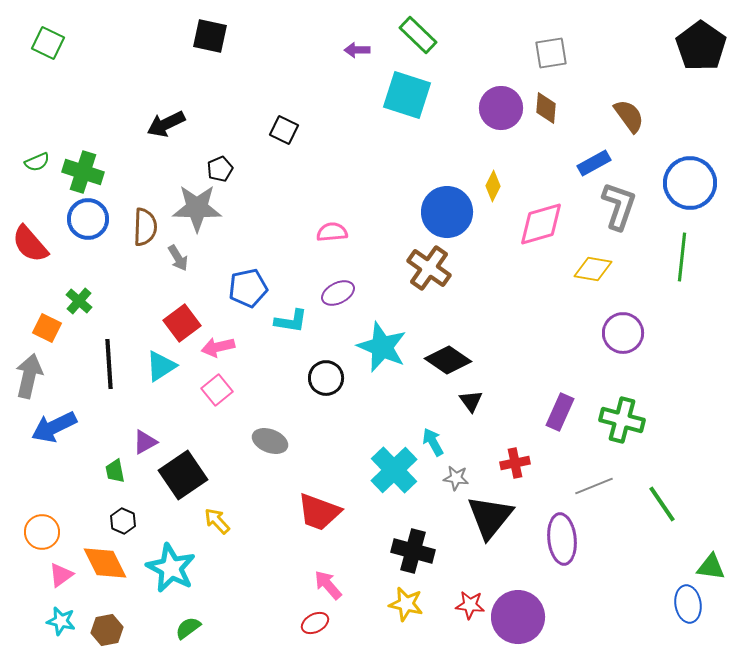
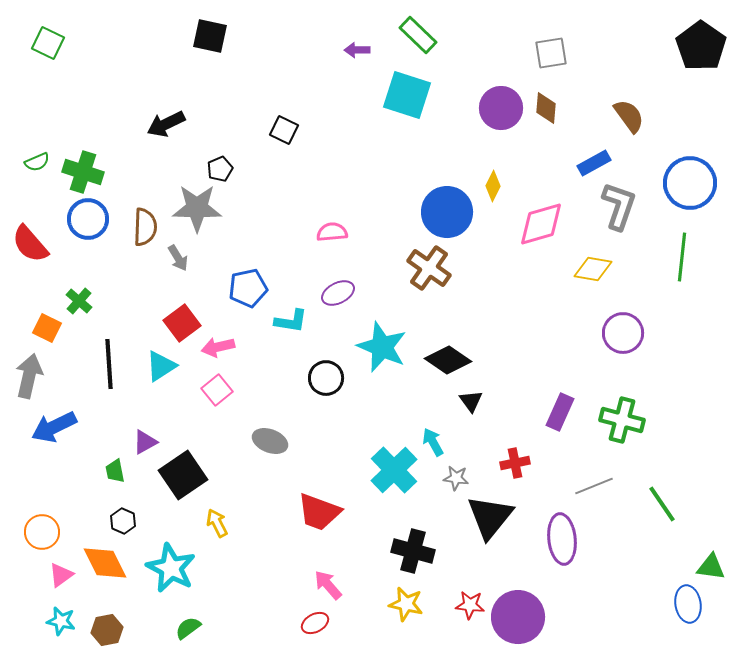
yellow arrow at (217, 521): moved 2 px down; rotated 16 degrees clockwise
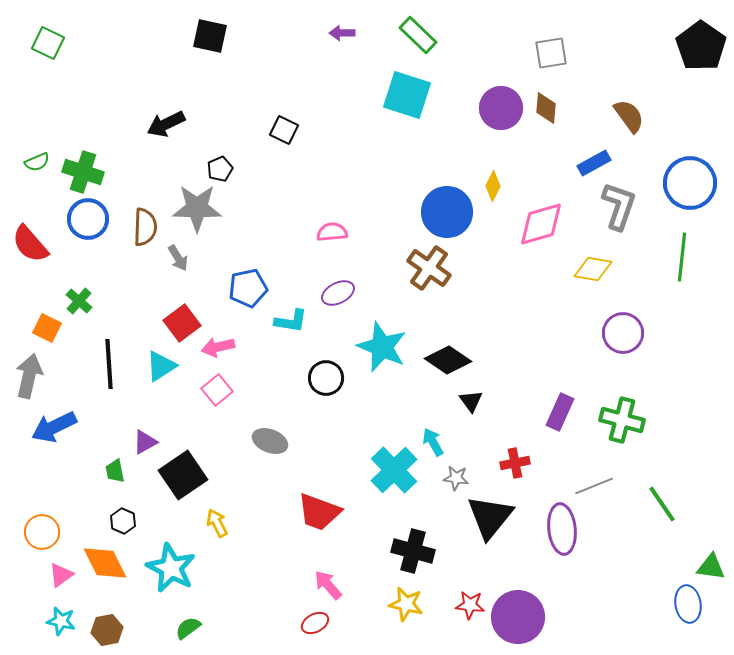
purple arrow at (357, 50): moved 15 px left, 17 px up
purple ellipse at (562, 539): moved 10 px up
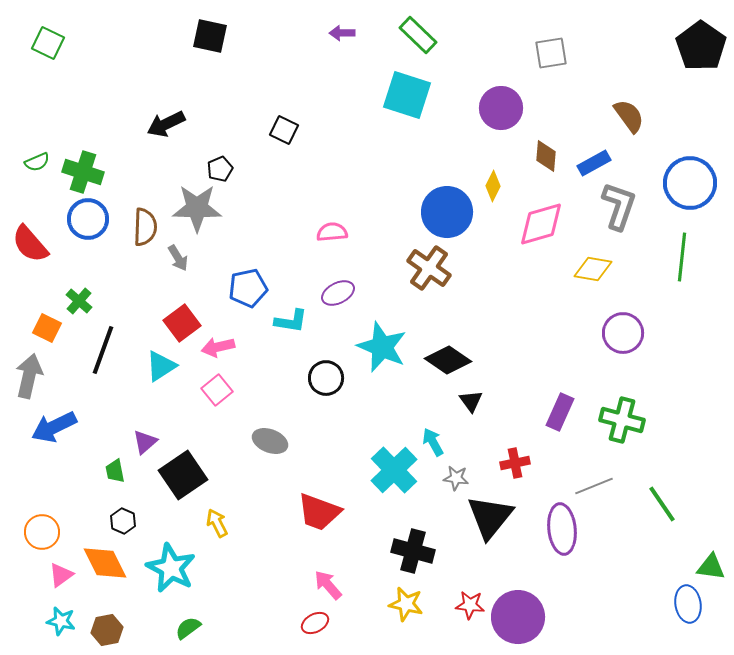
brown diamond at (546, 108): moved 48 px down
black line at (109, 364): moved 6 px left, 14 px up; rotated 24 degrees clockwise
purple triangle at (145, 442): rotated 12 degrees counterclockwise
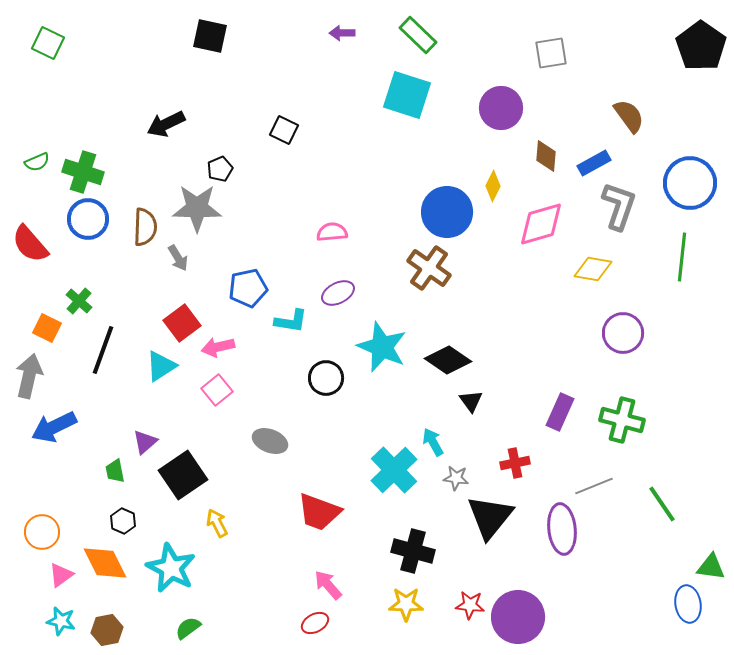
yellow star at (406, 604): rotated 12 degrees counterclockwise
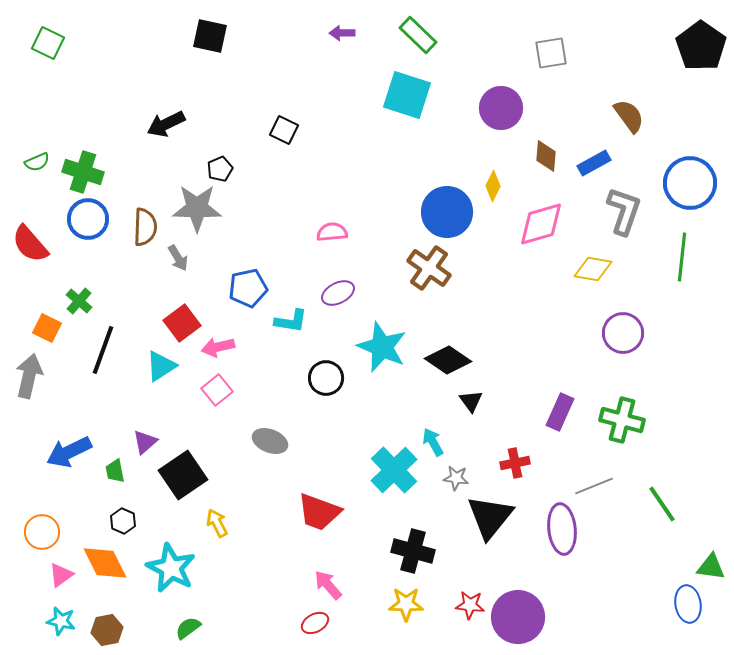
gray L-shape at (619, 206): moved 5 px right, 5 px down
blue arrow at (54, 427): moved 15 px right, 25 px down
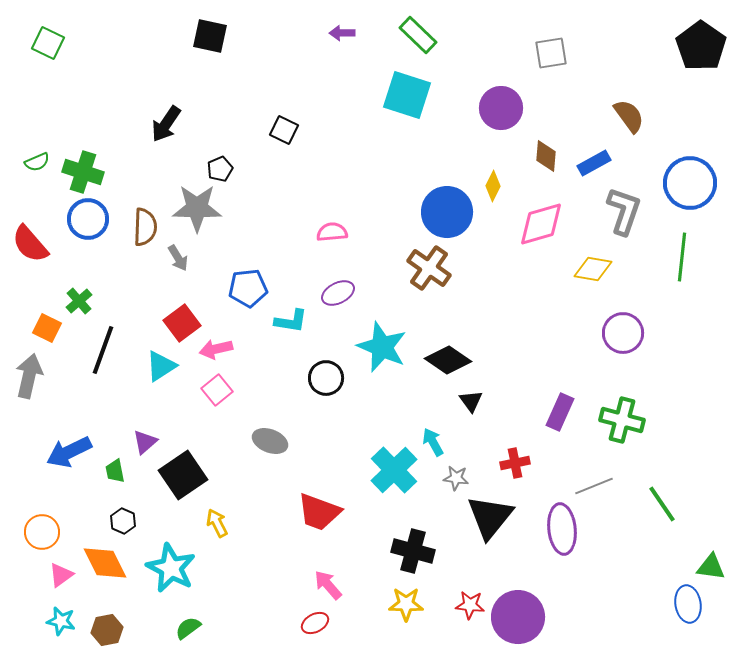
black arrow at (166, 124): rotated 30 degrees counterclockwise
blue pentagon at (248, 288): rotated 6 degrees clockwise
green cross at (79, 301): rotated 8 degrees clockwise
pink arrow at (218, 347): moved 2 px left, 2 px down
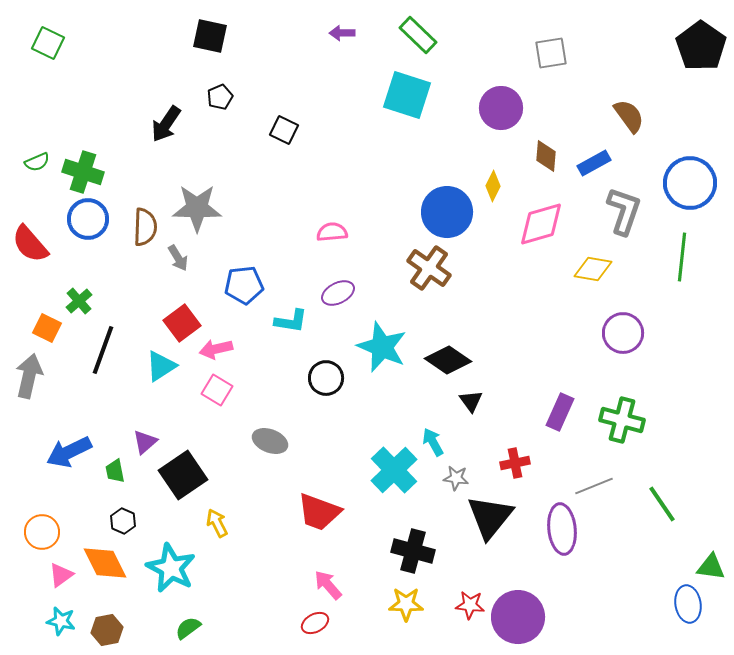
black pentagon at (220, 169): moved 72 px up
blue pentagon at (248, 288): moved 4 px left, 3 px up
pink square at (217, 390): rotated 20 degrees counterclockwise
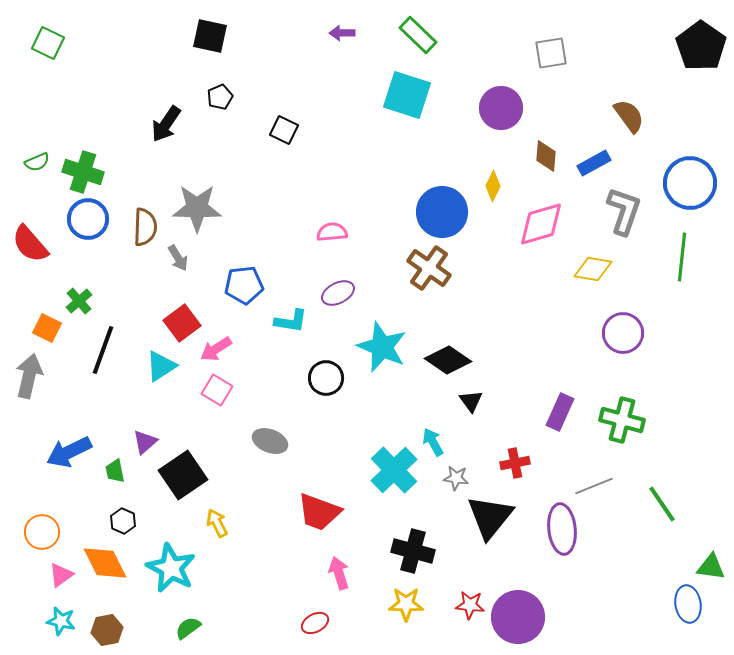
blue circle at (447, 212): moved 5 px left
pink arrow at (216, 349): rotated 20 degrees counterclockwise
pink arrow at (328, 585): moved 11 px right, 12 px up; rotated 24 degrees clockwise
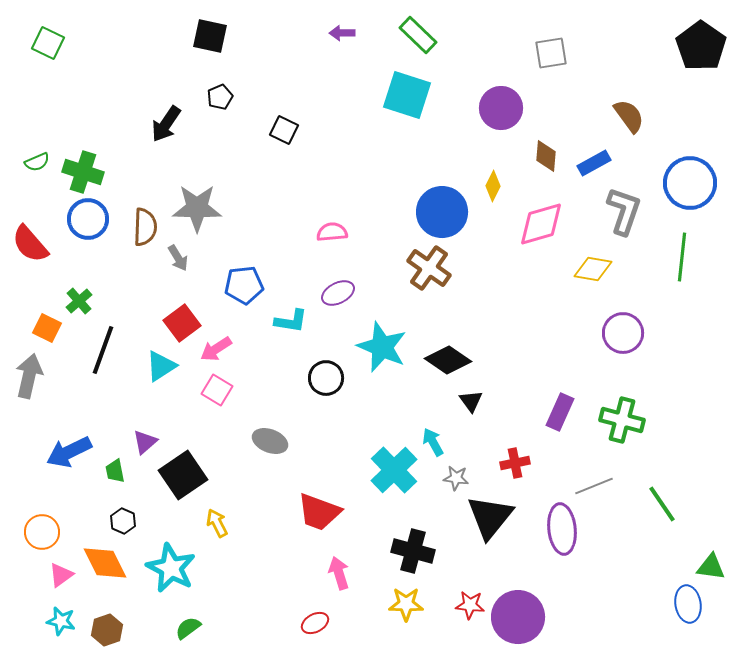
brown hexagon at (107, 630): rotated 8 degrees counterclockwise
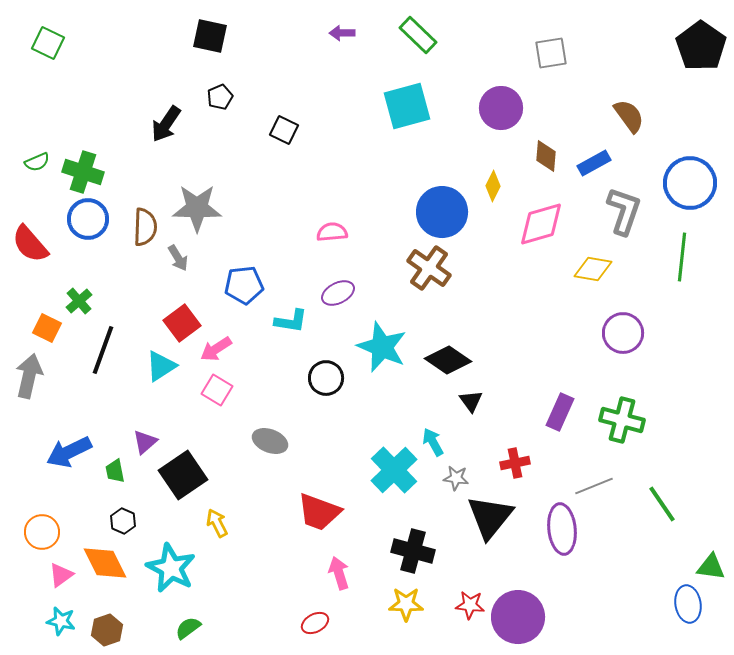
cyan square at (407, 95): moved 11 px down; rotated 33 degrees counterclockwise
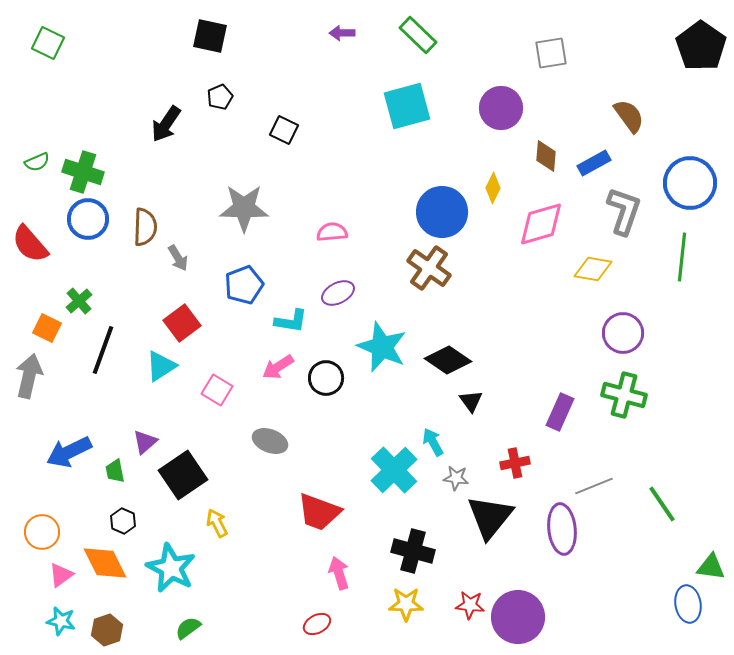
yellow diamond at (493, 186): moved 2 px down
gray star at (197, 208): moved 47 px right
blue pentagon at (244, 285): rotated 15 degrees counterclockwise
pink arrow at (216, 349): moved 62 px right, 18 px down
green cross at (622, 420): moved 2 px right, 25 px up
red ellipse at (315, 623): moved 2 px right, 1 px down
